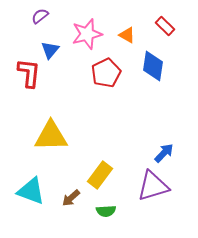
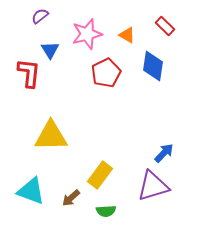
blue triangle: rotated 12 degrees counterclockwise
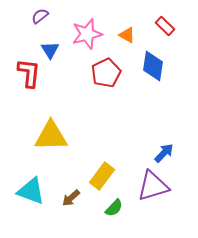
yellow rectangle: moved 2 px right, 1 px down
green semicircle: moved 8 px right, 3 px up; rotated 42 degrees counterclockwise
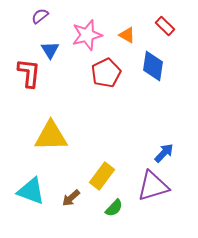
pink star: moved 1 px down
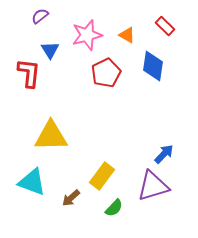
blue arrow: moved 1 px down
cyan triangle: moved 1 px right, 9 px up
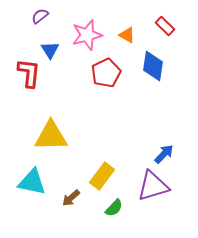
cyan triangle: rotated 8 degrees counterclockwise
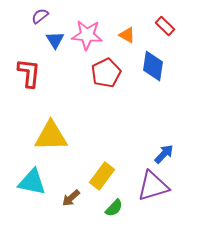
pink star: rotated 20 degrees clockwise
blue triangle: moved 5 px right, 10 px up
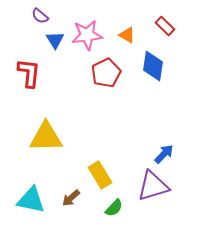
purple semicircle: rotated 102 degrees counterclockwise
pink star: rotated 12 degrees counterclockwise
yellow triangle: moved 5 px left, 1 px down
yellow rectangle: moved 2 px left, 1 px up; rotated 68 degrees counterclockwise
cyan triangle: moved 1 px left, 18 px down
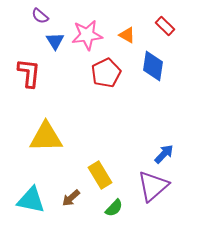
blue triangle: moved 1 px down
purple triangle: rotated 24 degrees counterclockwise
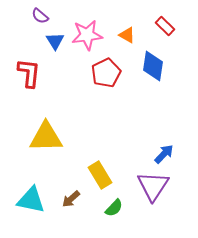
purple triangle: rotated 16 degrees counterclockwise
brown arrow: moved 1 px down
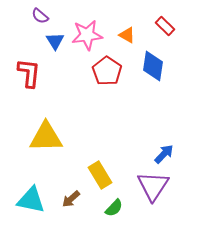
red pentagon: moved 1 px right, 2 px up; rotated 12 degrees counterclockwise
